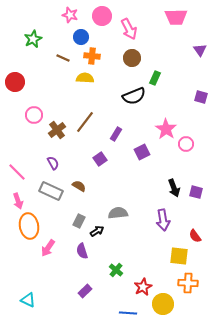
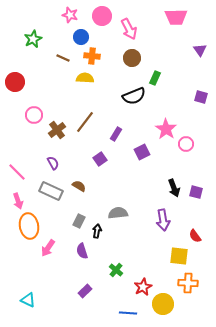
black arrow at (97, 231): rotated 48 degrees counterclockwise
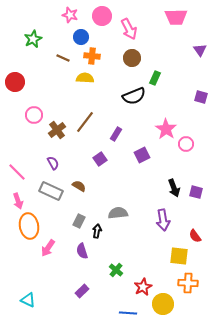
purple square at (142, 152): moved 3 px down
purple rectangle at (85, 291): moved 3 px left
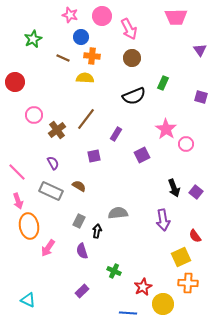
green rectangle at (155, 78): moved 8 px right, 5 px down
brown line at (85, 122): moved 1 px right, 3 px up
purple square at (100, 159): moved 6 px left, 3 px up; rotated 24 degrees clockwise
purple square at (196, 192): rotated 24 degrees clockwise
yellow square at (179, 256): moved 2 px right, 1 px down; rotated 30 degrees counterclockwise
green cross at (116, 270): moved 2 px left, 1 px down; rotated 16 degrees counterclockwise
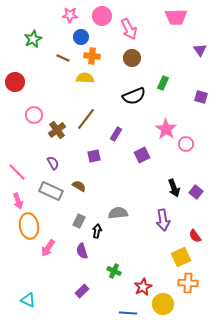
pink star at (70, 15): rotated 14 degrees counterclockwise
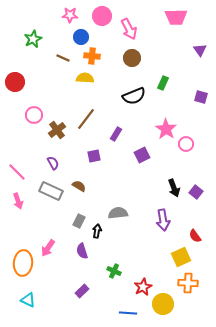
orange ellipse at (29, 226): moved 6 px left, 37 px down; rotated 15 degrees clockwise
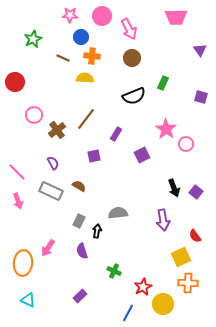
purple rectangle at (82, 291): moved 2 px left, 5 px down
blue line at (128, 313): rotated 66 degrees counterclockwise
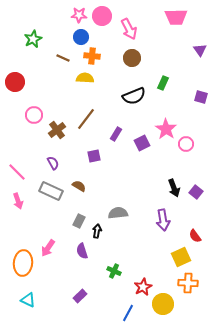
pink star at (70, 15): moved 9 px right
purple square at (142, 155): moved 12 px up
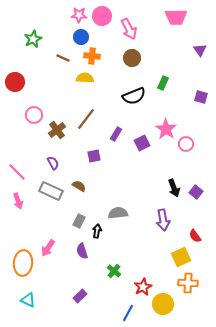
green cross at (114, 271): rotated 16 degrees clockwise
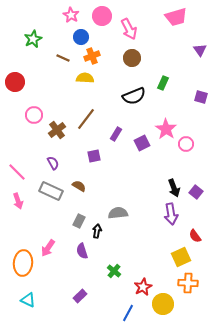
pink star at (79, 15): moved 8 px left; rotated 28 degrees clockwise
pink trapezoid at (176, 17): rotated 15 degrees counterclockwise
orange cross at (92, 56): rotated 28 degrees counterclockwise
purple arrow at (163, 220): moved 8 px right, 6 px up
